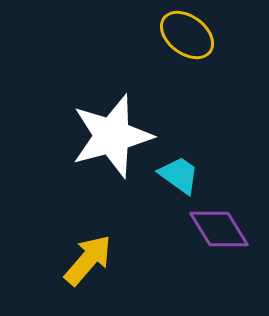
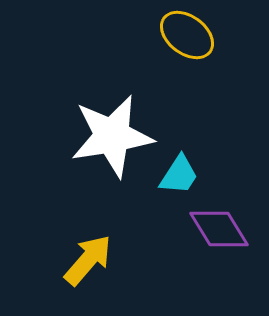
white star: rotated 6 degrees clockwise
cyan trapezoid: rotated 87 degrees clockwise
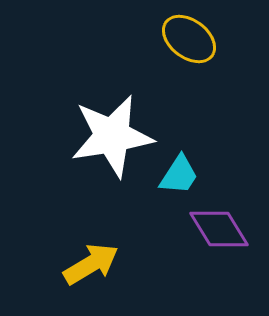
yellow ellipse: moved 2 px right, 4 px down
yellow arrow: moved 3 px right, 4 px down; rotated 18 degrees clockwise
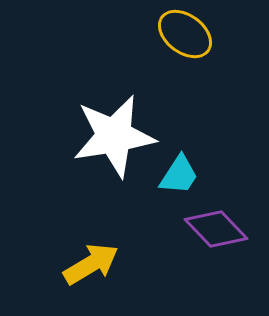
yellow ellipse: moved 4 px left, 5 px up
white star: moved 2 px right
purple diamond: moved 3 px left; rotated 12 degrees counterclockwise
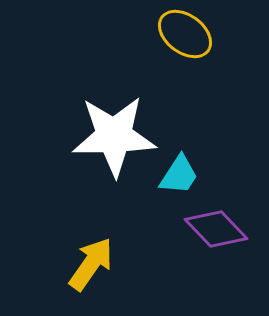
white star: rotated 8 degrees clockwise
yellow arrow: rotated 24 degrees counterclockwise
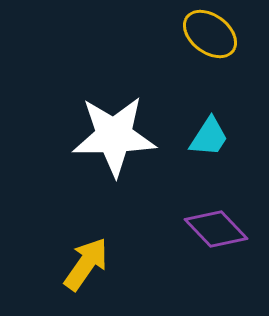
yellow ellipse: moved 25 px right
cyan trapezoid: moved 30 px right, 38 px up
yellow arrow: moved 5 px left
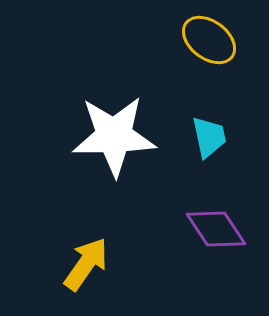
yellow ellipse: moved 1 px left, 6 px down
cyan trapezoid: rotated 45 degrees counterclockwise
purple diamond: rotated 10 degrees clockwise
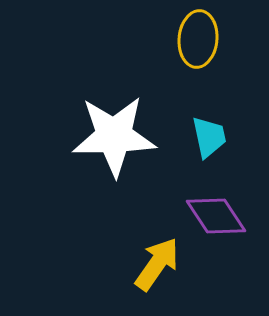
yellow ellipse: moved 11 px left, 1 px up; rotated 58 degrees clockwise
purple diamond: moved 13 px up
yellow arrow: moved 71 px right
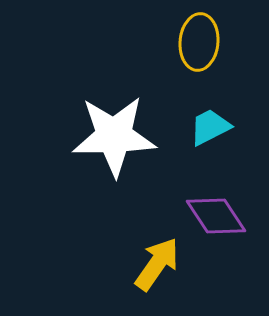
yellow ellipse: moved 1 px right, 3 px down
cyan trapezoid: moved 1 px right, 10 px up; rotated 105 degrees counterclockwise
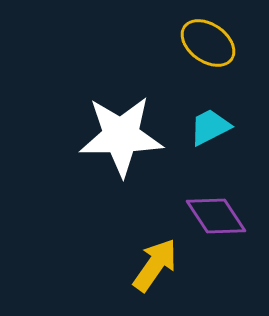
yellow ellipse: moved 9 px right, 1 px down; rotated 60 degrees counterclockwise
white star: moved 7 px right
yellow arrow: moved 2 px left, 1 px down
